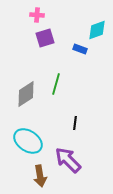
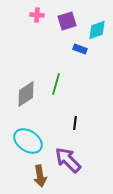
purple square: moved 22 px right, 17 px up
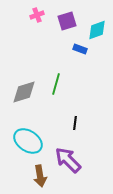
pink cross: rotated 24 degrees counterclockwise
gray diamond: moved 2 px left, 2 px up; rotated 16 degrees clockwise
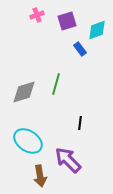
blue rectangle: rotated 32 degrees clockwise
black line: moved 5 px right
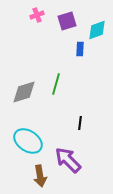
blue rectangle: rotated 40 degrees clockwise
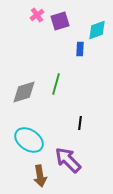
pink cross: rotated 16 degrees counterclockwise
purple square: moved 7 px left
cyan ellipse: moved 1 px right, 1 px up
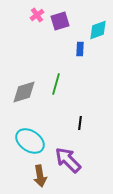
cyan diamond: moved 1 px right
cyan ellipse: moved 1 px right, 1 px down
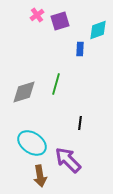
cyan ellipse: moved 2 px right, 2 px down
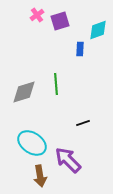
green line: rotated 20 degrees counterclockwise
black line: moved 3 px right; rotated 64 degrees clockwise
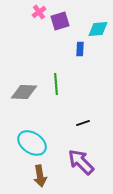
pink cross: moved 2 px right, 3 px up
cyan diamond: moved 1 px up; rotated 15 degrees clockwise
gray diamond: rotated 20 degrees clockwise
purple arrow: moved 13 px right, 2 px down
